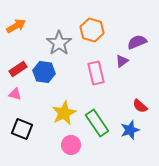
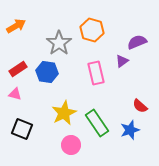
blue hexagon: moved 3 px right
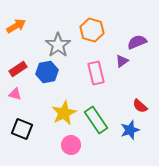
gray star: moved 1 px left, 2 px down
blue hexagon: rotated 20 degrees counterclockwise
green rectangle: moved 1 px left, 3 px up
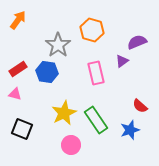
orange arrow: moved 2 px right, 6 px up; rotated 24 degrees counterclockwise
blue hexagon: rotated 20 degrees clockwise
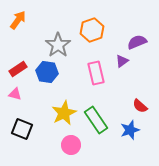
orange hexagon: rotated 25 degrees clockwise
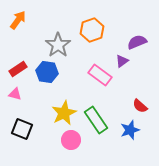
pink rectangle: moved 4 px right, 2 px down; rotated 40 degrees counterclockwise
pink circle: moved 5 px up
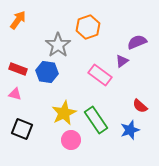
orange hexagon: moved 4 px left, 3 px up
red rectangle: rotated 54 degrees clockwise
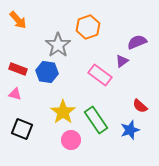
orange arrow: rotated 102 degrees clockwise
yellow star: moved 1 px left, 1 px up; rotated 10 degrees counterclockwise
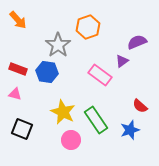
yellow star: rotated 10 degrees counterclockwise
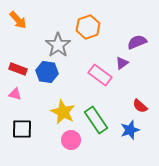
purple triangle: moved 2 px down
black square: rotated 20 degrees counterclockwise
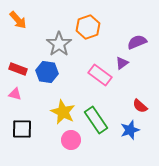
gray star: moved 1 px right, 1 px up
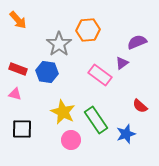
orange hexagon: moved 3 px down; rotated 15 degrees clockwise
blue star: moved 4 px left, 4 px down
